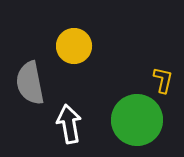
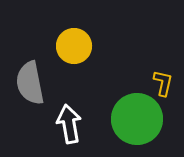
yellow L-shape: moved 3 px down
green circle: moved 1 px up
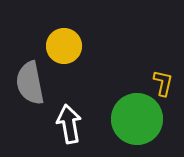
yellow circle: moved 10 px left
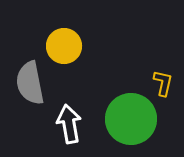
green circle: moved 6 px left
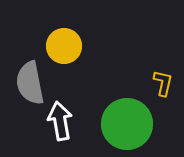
green circle: moved 4 px left, 5 px down
white arrow: moved 9 px left, 3 px up
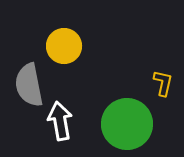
gray semicircle: moved 1 px left, 2 px down
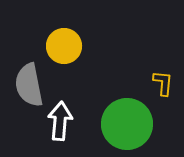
yellow L-shape: rotated 8 degrees counterclockwise
white arrow: rotated 15 degrees clockwise
